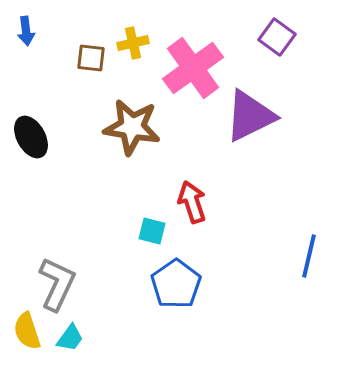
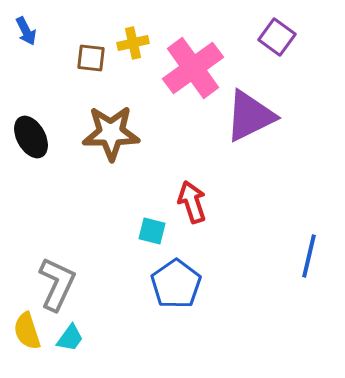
blue arrow: rotated 20 degrees counterclockwise
brown star: moved 21 px left, 6 px down; rotated 10 degrees counterclockwise
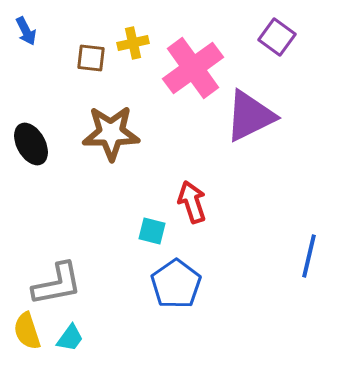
black ellipse: moved 7 px down
gray L-shape: rotated 54 degrees clockwise
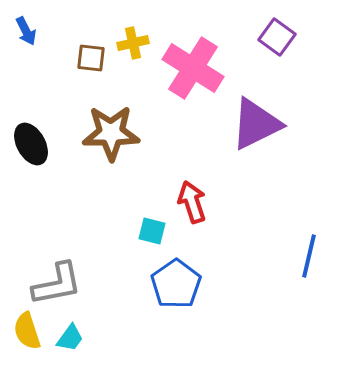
pink cross: rotated 22 degrees counterclockwise
purple triangle: moved 6 px right, 8 px down
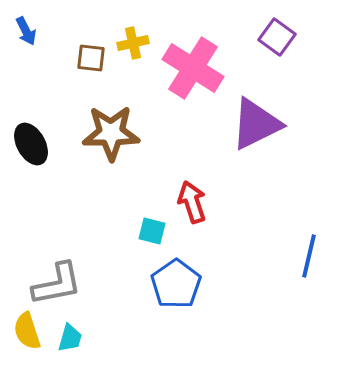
cyan trapezoid: rotated 20 degrees counterclockwise
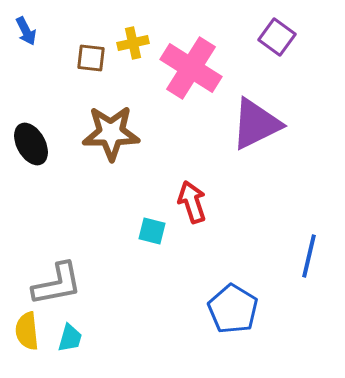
pink cross: moved 2 px left
blue pentagon: moved 57 px right, 25 px down; rotated 6 degrees counterclockwise
yellow semicircle: rotated 12 degrees clockwise
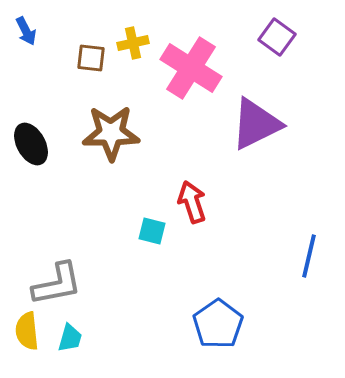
blue pentagon: moved 15 px left, 15 px down; rotated 6 degrees clockwise
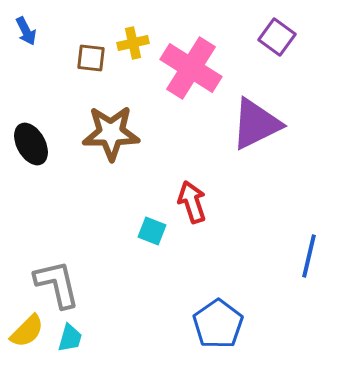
cyan square: rotated 8 degrees clockwise
gray L-shape: rotated 92 degrees counterclockwise
yellow semicircle: rotated 129 degrees counterclockwise
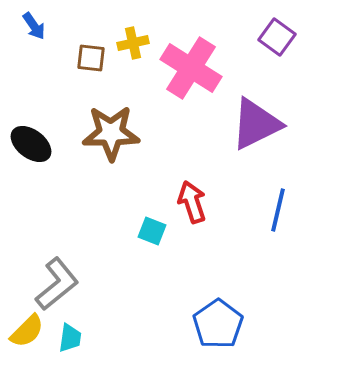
blue arrow: moved 8 px right, 5 px up; rotated 8 degrees counterclockwise
black ellipse: rotated 24 degrees counterclockwise
blue line: moved 31 px left, 46 px up
gray L-shape: rotated 64 degrees clockwise
cyan trapezoid: rotated 8 degrees counterclockwise
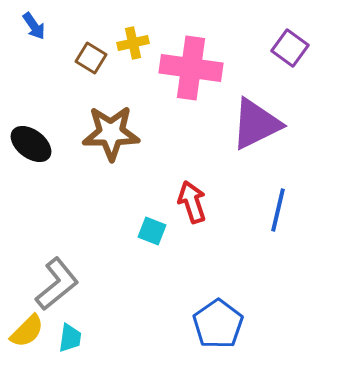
purple square: moved 13 px right, 11 px down
brown square: rotated 24 degrees clockwise
pink cross: rotated 24 degrees counterclockwise
